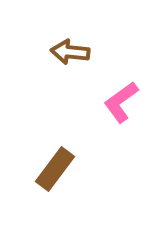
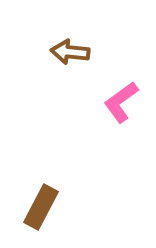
brown rectangle: moved 14 px left, 38 px down; rotated 9 degrees counterclockwise
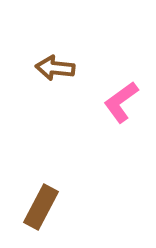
brown arrow: moved 15 px left, 16 px down
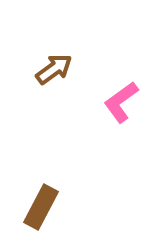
brown arrow: moved 1 px left, 1 px down; rotated 138 degrees clockwise
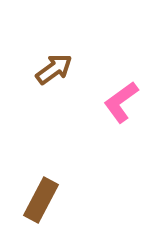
brown rectangle: moved 7 px up
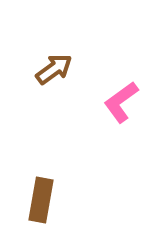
brown rectangle: rotated 18 degrees counterclockwise
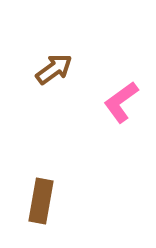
brown rectangle: moved 1 px down
